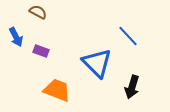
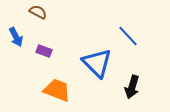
purple rectangle: moved 3 px right
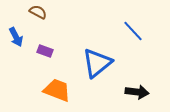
blue line: moved 5 px right, 5 px up
purple rectangle: moved 1 px right
blue triangle: rotated 36 degrees clockwise
black arrow: moved 5 px right, 5 px down; rotated 100 degrees counterclockwise
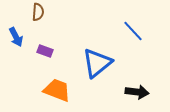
brown semicircle: rotated 66 degrees clockwise
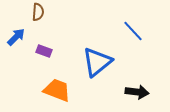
blue arrow: rotated 108 degrees counterclockwise
purple rectangle: moved 1 px left
blue triangle: moved 1 px up
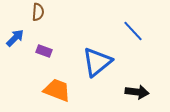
blue arrow: moved 1 px left, 1 px down
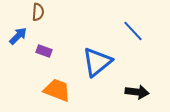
blue arrow: moved 3 px right, 2 px up
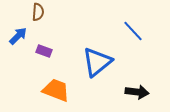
orange trapezoid: moved 1 px left
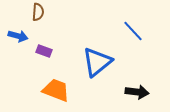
blue arrow: rotated 60 degrees clockwise
